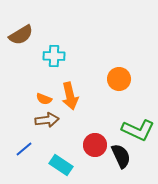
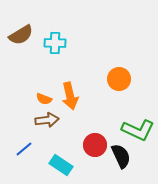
cyan cross: moved 1 px right, 13 px up
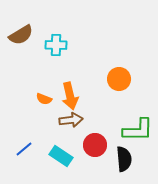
cyan cross: moved 1 px right, 2 px down
brown arrow: moved 24 px right
green L-shape: rotated 24 degrees counterclockwise
black semicircle: moved 3 px right, 3 px down; rotated 20 degrees clockwise
cyan rectangle: moved 9 px up
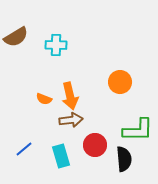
brown semicircle: moved 5 px left, 2 px down
orange circle: moved 1 px right, 3 px down
cyan rectangle: rotated 40 degrees clockwise
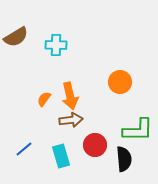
orange semicircle: rotated 105 degrees clockwise
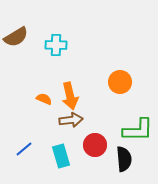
orange semicircle: rotated 77 degrees clockwise
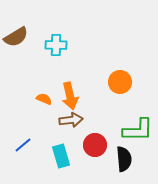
blue line: moved 1 px left, 4 px up
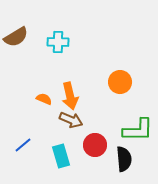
cyan cross: moved 2 px right, 3 px up
brown arrow: rotated 30 degrees clockwise
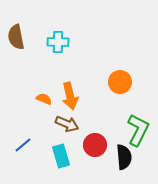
brown semicircle: rotated 110 degrees clockwise
brown arrow: moved 4 px left, 4 px down
green L-shape: rotated 64 degrees counterclockwise
black semicircle: moved 2 px up
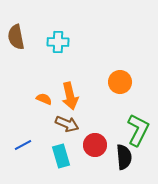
blue line: rotated 12 degrees clockwise
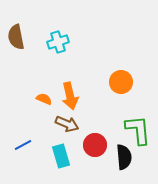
cyan cross: rotated 20 degrees counterclockwise
orange circle: moved 1 px right
green L-shape: rotated 32 degrees counterclockwise
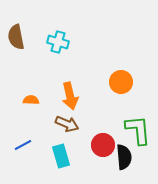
cyan cross: rotated 35 degrees clockwise
orange semicircle: moved 13 px left, 1 px down; rotated 21 degrees counterclockwise
red circle: moved 8 px right
